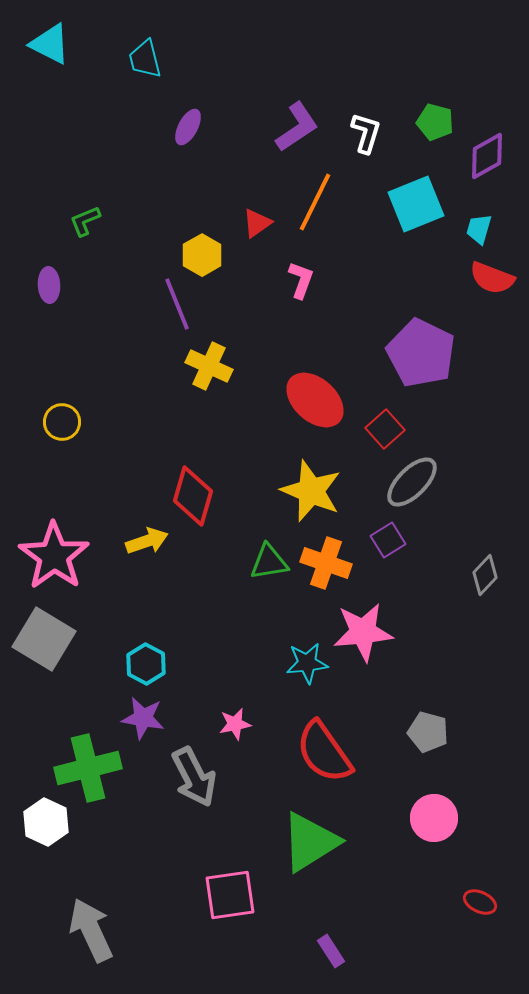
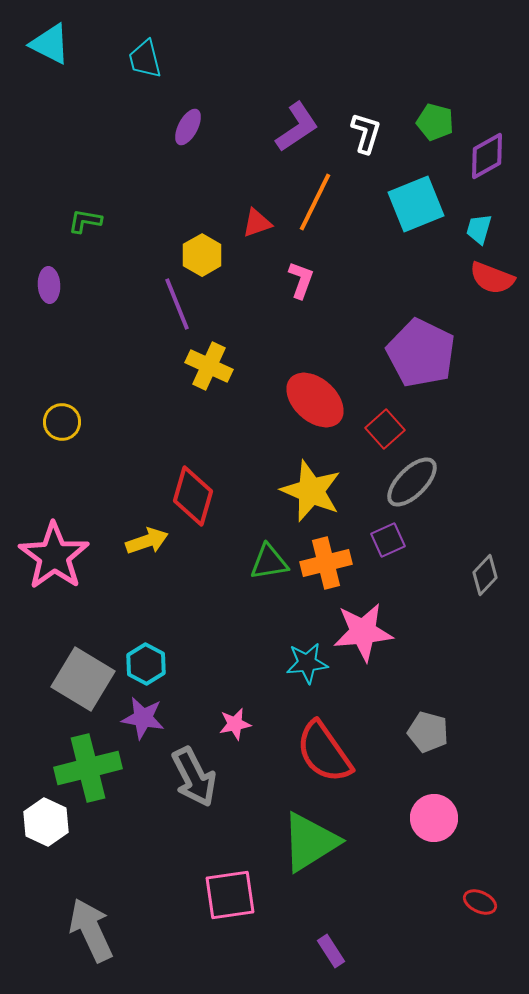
green L-shape at (85, 221): rotated 32 degrees clockwise
red triangle at (257, 223): rotated 16 degrees clockwise
purple square at (388, 540): rotated 8 degrees clockwise
orange cross at (326, 563): rotated 33 degrees counterclockwise
gray square at (44, 639): moved 39 px right, 40 px down
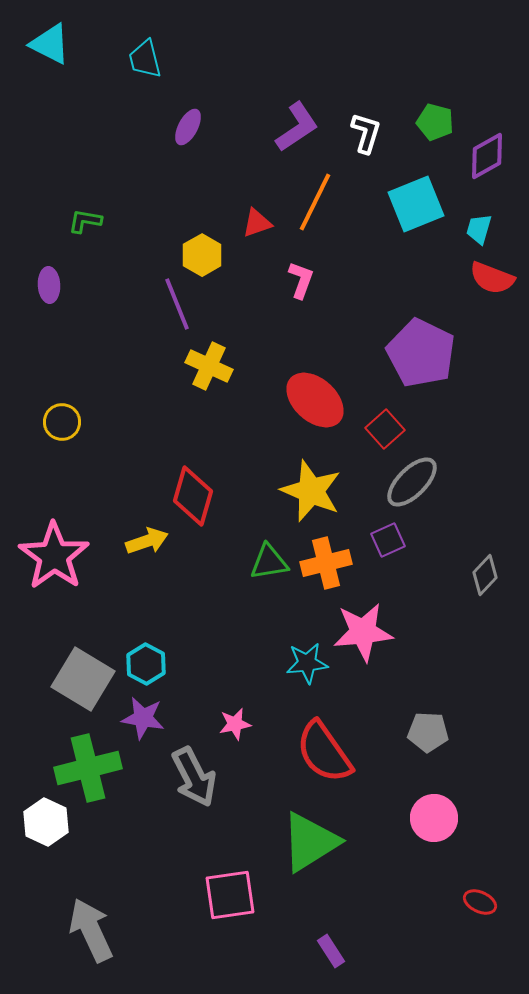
gray pentagon at (428, 732): rotated 12 degrees counterclockwise
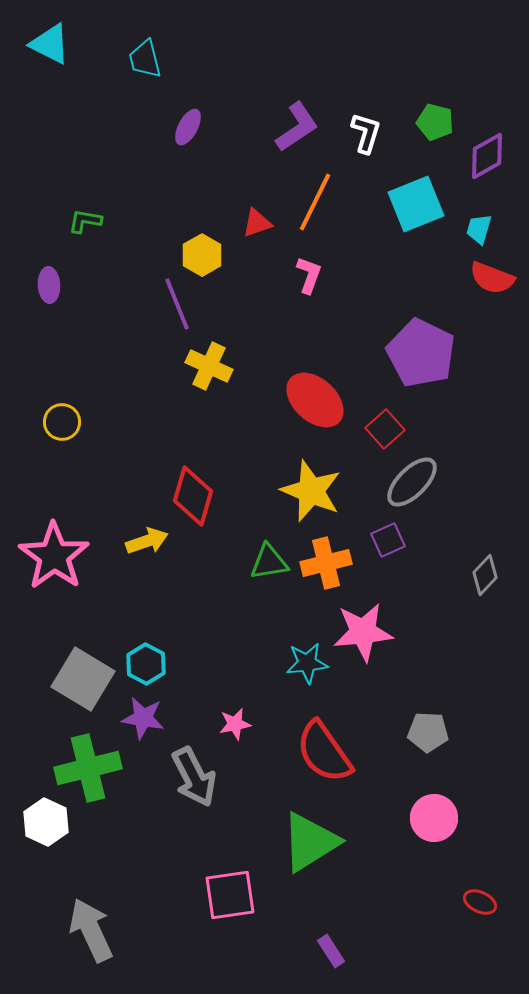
pink L-shape at (301, 280): moved 8 px right, 5 px up
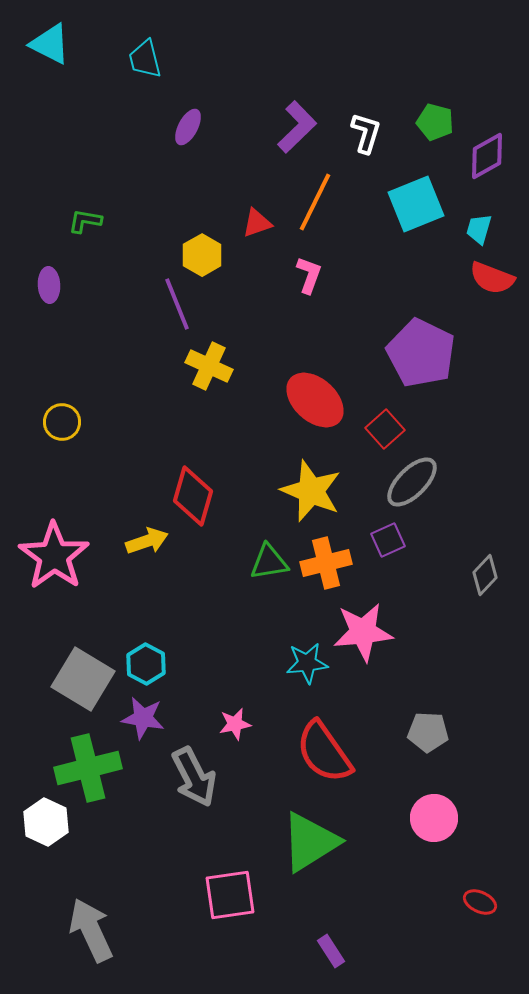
purple L-shape at (297, 127): rotated 10 degrees counterclockwise
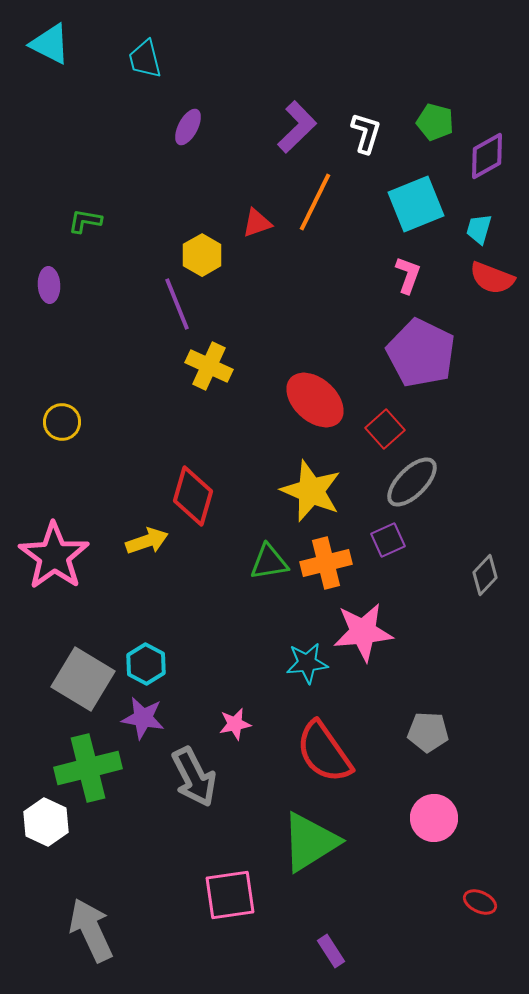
pink L-shape at (309, 275): moved 99 px right
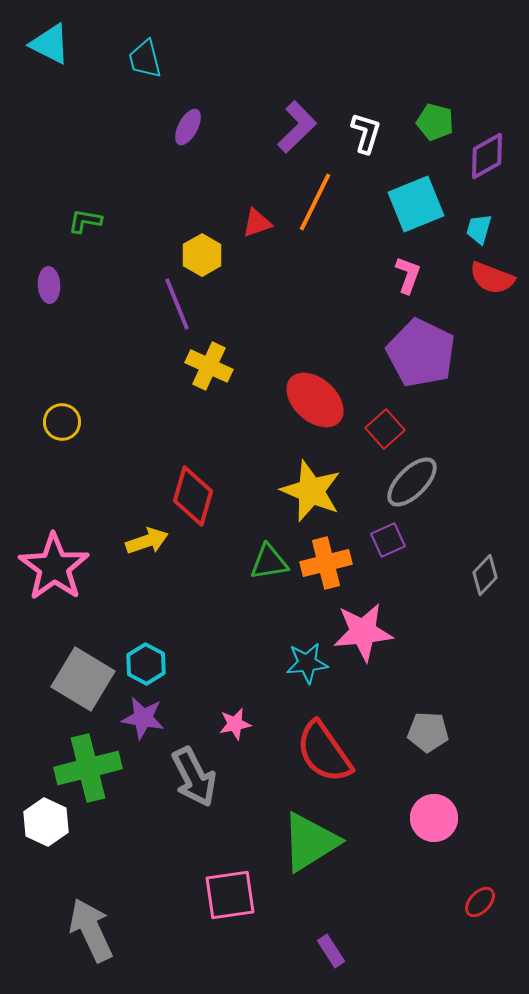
pink star at (54, 556): moved 11 px down
red ellipse at (480, 902): rotated 72 degrees counterclockwise
